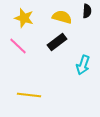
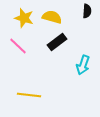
yellow semicircle: moved 10 px left
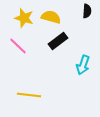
yellow semicircle: moved 1 px left
black rectangle: moved 1 px right, 1 px up
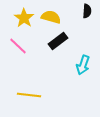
yellow star: rotated 18 degrees clockwise
